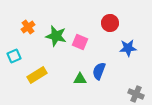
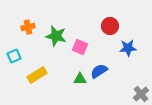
red circle: moved 3 px down
orange cross: rotated 24 degrees clockwise
pink square: moved 5 px down
blue semicircle: rotated 36 degrees clockwise
gray cross: moved 5 px right; rotated 28 degrees clockwise
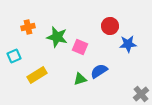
green star: moved 1 px right, 1 px down
blue star: moved 4 px up
green triangle: rotated 16 degrees counterclockwise
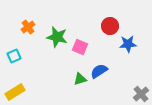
orange cross: rotated 24 degrees counterclockwise
yellow rectangle: moved 22 px left, 17 px down
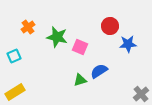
green triangle: moved 1 px down
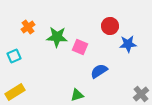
green star: rotated 10 degrees counterclockwise
green triangle: moved 3 px left, 15 px down
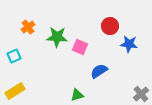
blue star: moved 1 px right; rotated 12 degrees clockwise
yellow rectangle: moved 1 px up
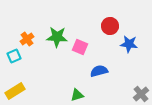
orange cross: moved 1 px left, 12 px down
blue semicircle: rotated 18 degrees clockwise
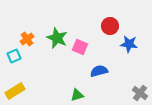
green star: moved 1 px down; rotated 20 degrees clockwise
gray cross: moved 1 px left, 1 px up; rotated 14 degrees counterclockwise
